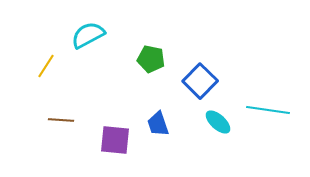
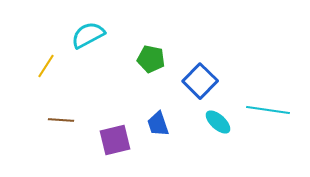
purple square: rotated 20 degrees counterclockwise
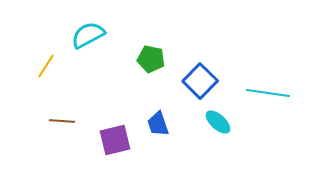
cyan line: moved 17 px up
brown line: moved 1 px right, 1 px down
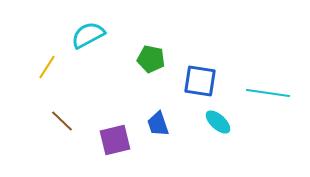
yellow line: moved 1 px right, 1 px down
blue square: rotated 36 degrees counterclockwise
brown line: rotated 40 degrees clockwise
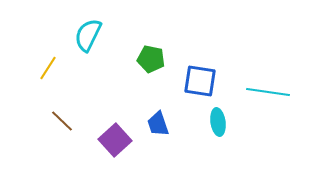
cyan semicircle: rotated 36 degrees counterclockwise
yellow line: moved 1 px right, 1 px down
cyan line: moved 1 px up
cyan ellipse: rotated 40 degrees clockwise
purple square: rotated 28 degrees counterclockwise
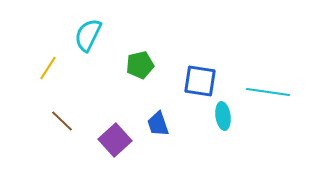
green pentagon: moved 11 px left, 6 px down; rotated 24 degrees counterclockwise
cyan ellipse: moved 5 px right, 6 px up
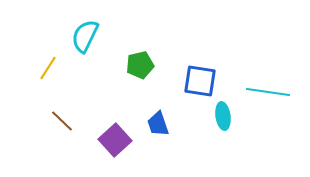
cyan semicircle: moved 3 px left, 1 px down
